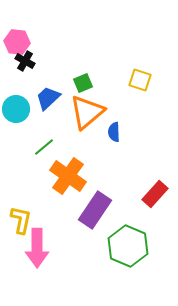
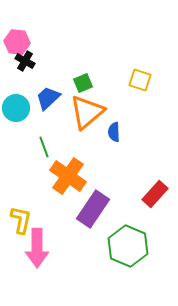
cyan circle: moved 1 px up
green line: rotated 70 degrees counterclockwise
purple rectangle: moved 2 px left, 1 px up
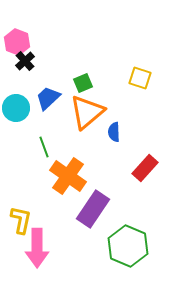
pink hexagon: rotated 15 degrees clockwise
black cross: rotated 18 degrees clockwise
yellow square: moved 2 px up
red rectangle: moved 10 px left, 26 px up
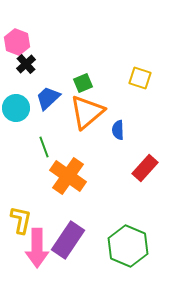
black cross: moved 1 px right, 3 px down
blue semicircle: moved 4 px right, 2 px up
purple rectangle: moved 25 px left, 31 px down
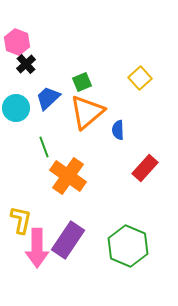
yellow square: rotated 30 degrees clockwise
green square: moved 1 px left, 1 px up
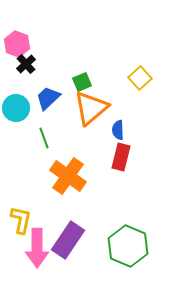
pink hexagon: moved 2 px down
orange triangle: moved 4 px right, 4 px up
green line: moved 9 px up
red rectangle: moved 24 px left, 11 px up; rotated 28 degrees counterclockwise
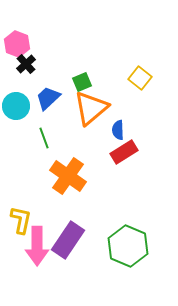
yellow square: rotated 10 degrees counterclockwise
cyan circle: moved 2 px up
red rectangle: moved 3 px right, 5 px up; rotated 44 degrees clockwise
pink arrow: moved 2 px up
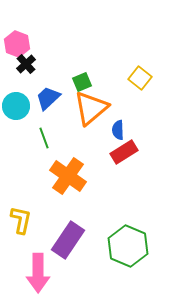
pink arrow: moved 1 px right, 27 px down
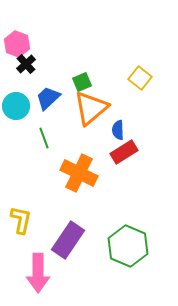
orange cross: moved 11 px right, 3 px up; rotated 9 degrees counterclockwise
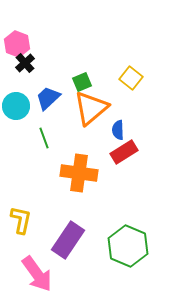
black cross: moved 1 px left, 1 px up
yellow square: moved 9 px left
orange cross: rotated 18 degrees counterclockwise
pink arrow: moved 1 px left, 1 px down; rotated 36 degrees counterclockwise
